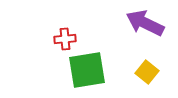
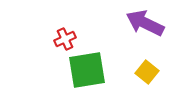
red cross: rotated 20 degrees counterclockwise
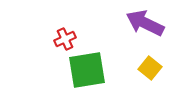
yellow square: moved 3 px right, 4 px up
